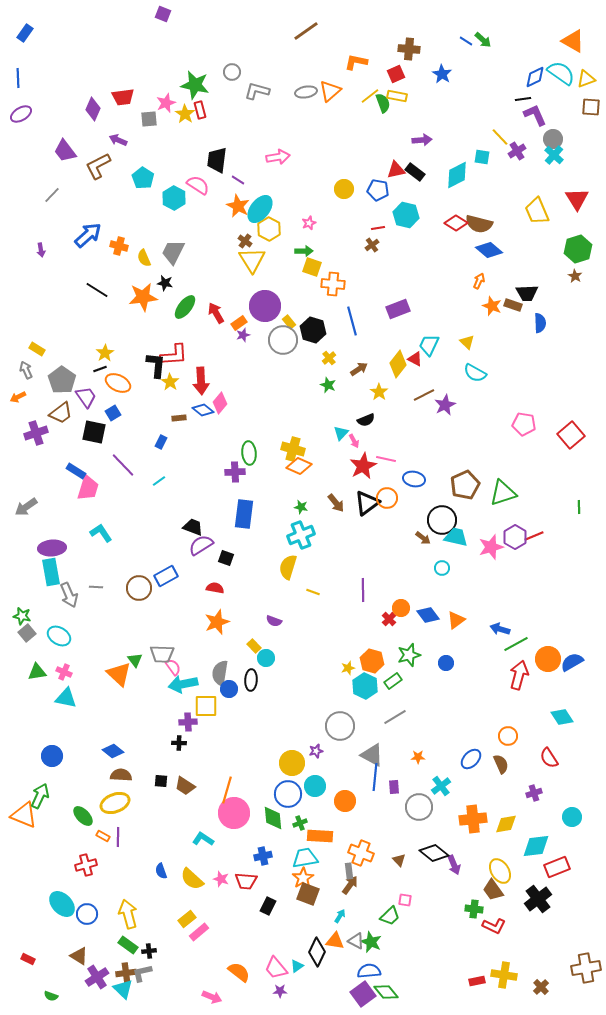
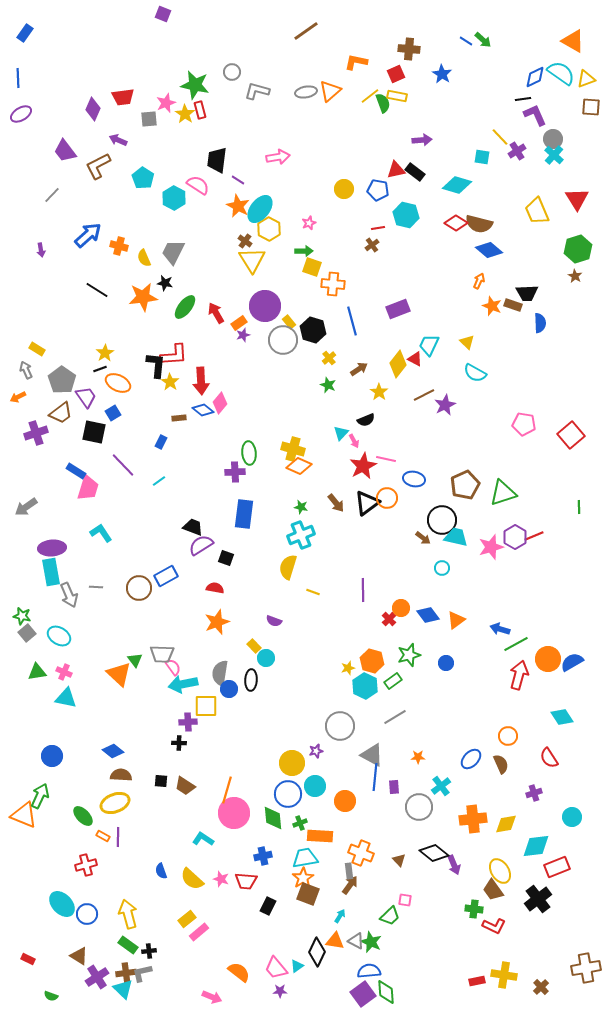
cyan diamond at (457, 175): moved 10 px down; rotated 44 degrees clockwise
green diamond at (386, 992): rotated 35 degrees clockwise
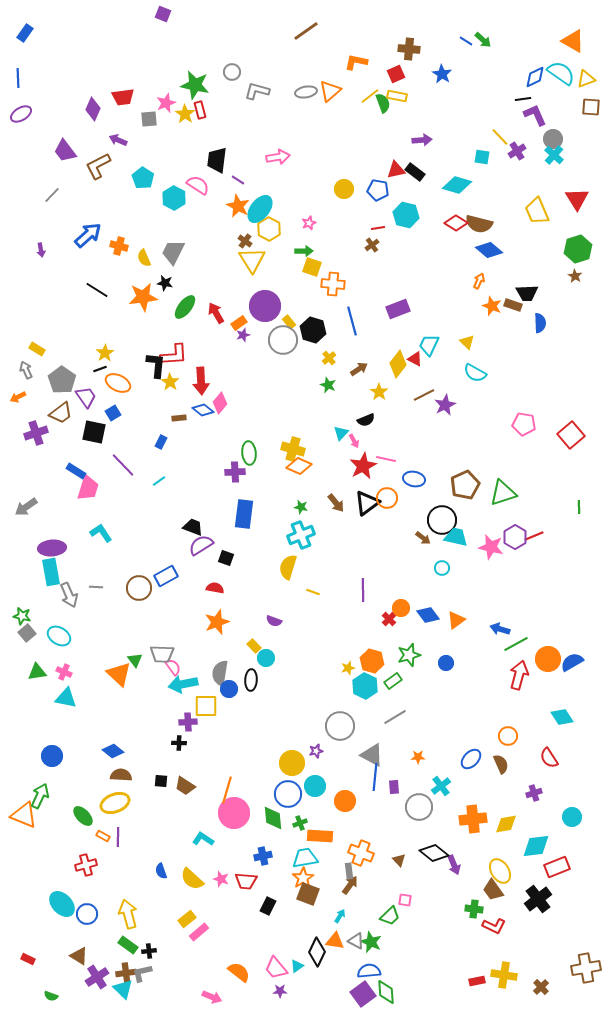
pink star at (491, 547): rotated 30 degrees clockwise
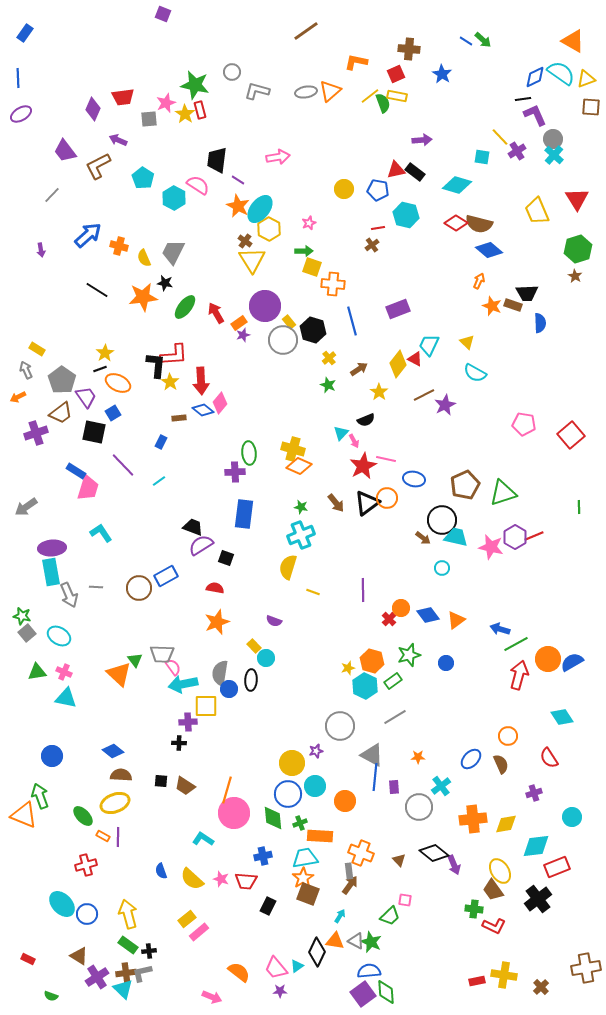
green arrow at (40, 796): rotated 45 degrees counterclockwise
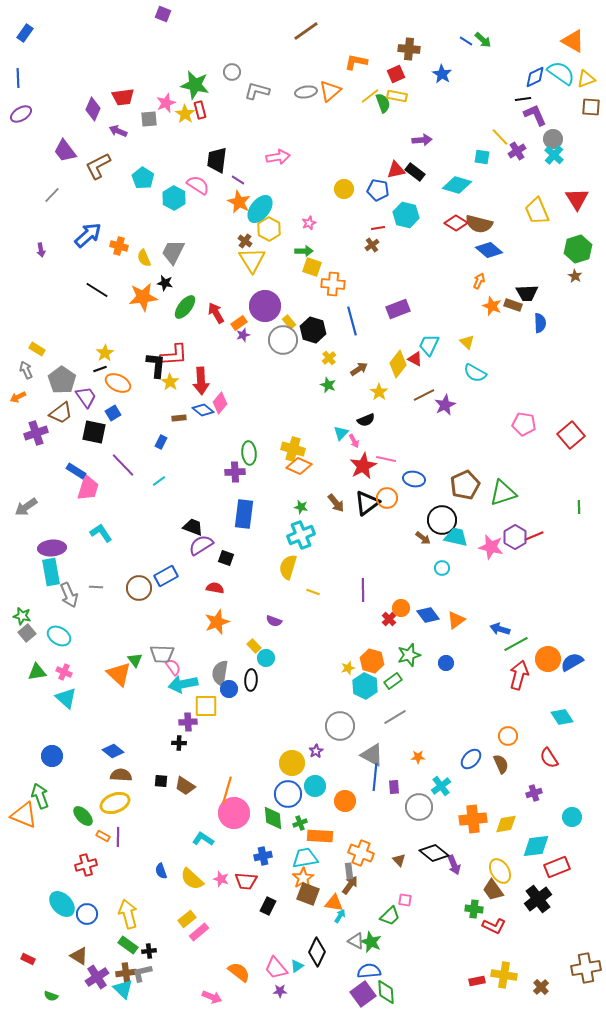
purple arrow at (118, 140): moved 9 px up
orange star at (238, 206): moved 1 px right, 4 px up
cyan triangle at (66, 698): rotated 30 degrees clockwise
purple star at (316, 751): rotated 16 degrees counterclockwise
orange triangle at (335, 941): moved 1 px left, 38 px up
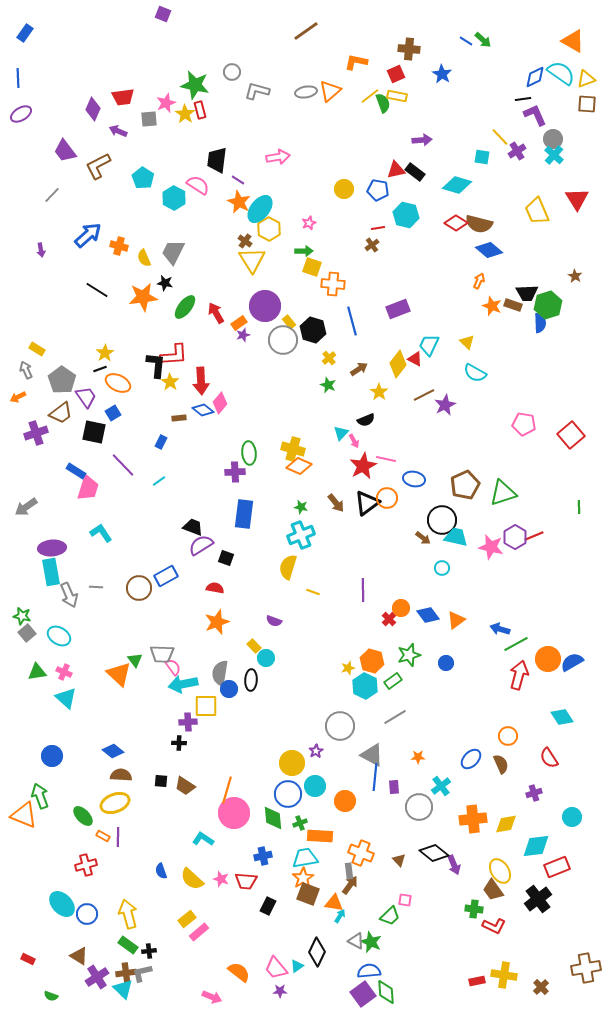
brown square at (591, 107): moved 4 px left, 3 px up
green hexagon at (578, 249): moved 30 px left, 56 px down
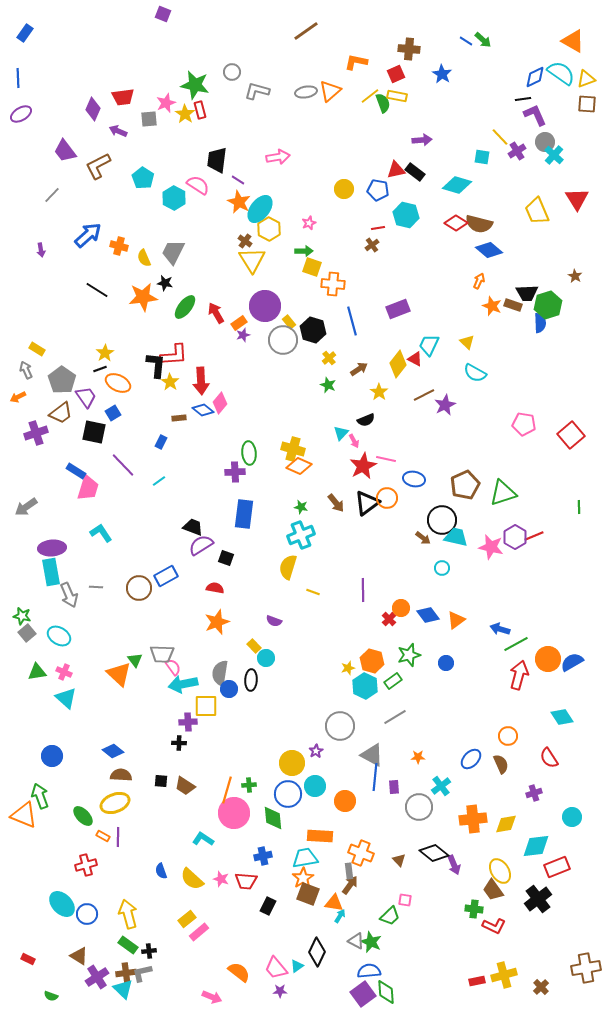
gray circle at (553, 139): moved 8 px left, 3 px down
green cross at (300, 823): moved 51 px left, 38 px up; rotated 16 degrees clockwise
yellow cross at (504, 975): rotated 25 degrees counterclockwise
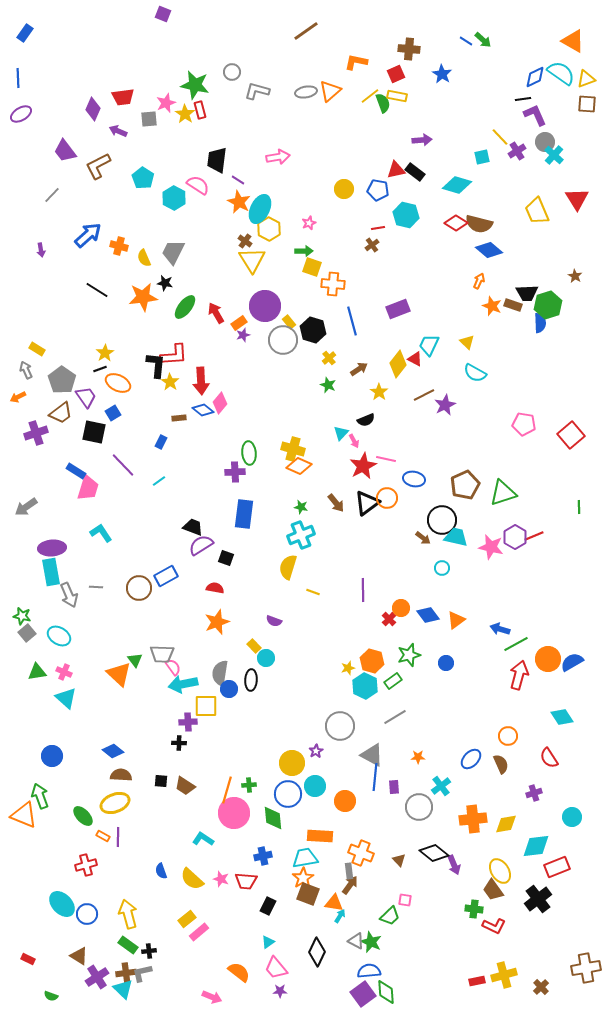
cyan square at (482, 157): rotated 21 degrees counterclockwise
cyan ellipse at (260, 209): rotated 12 degrees counterclockwise
cyan triangle at (297, 966): moved 29 px left, 24 px up
